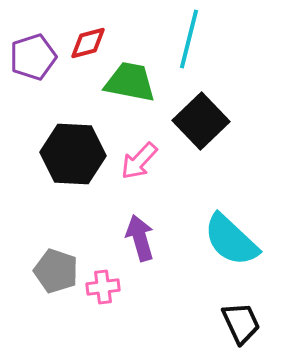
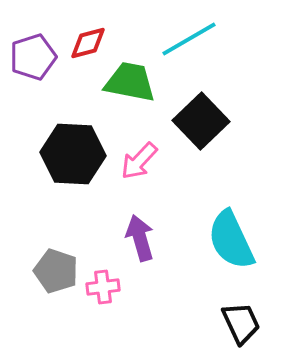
cyan line: rotated 46 degrees clockwise
cyan semicircle: rotated 22 degrees clockwise
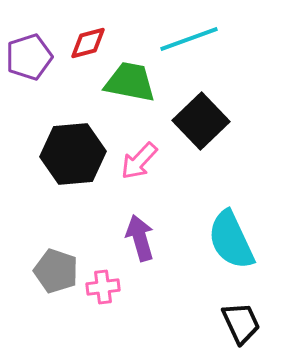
cyan line: rotated 10 degrees clockwise
purple pentagon: moved 4 px left
black hexagon: rotated 8 degrees counterclockwise
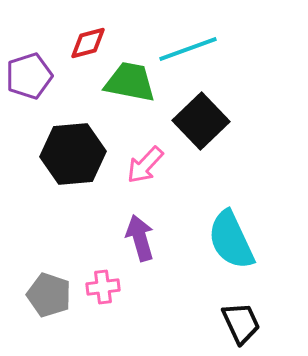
cyan line: moved 1 px left, 10 px down
purple pentagon: moved 19 px down
pink arrow: moved 6 px right, 4 px down
gray pentagon: moved 7 px left, 24 px down
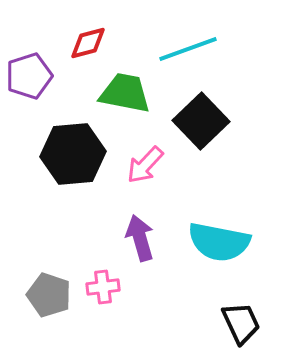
green trapezoid: moved 5 px left, 11 px down
cyan semicircle: moved 12 px left, 2 px down; rotated 54 degrees counterclockwise
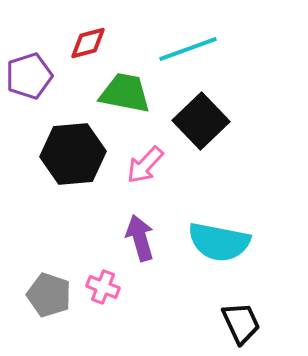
pink cross: rotated 28 degrees clockwise
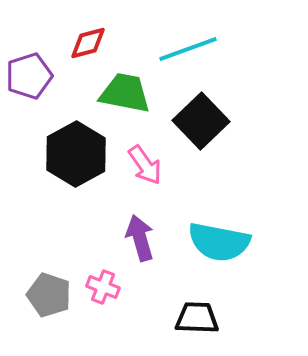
black hexagon: moved 3 px right; rotated 24 degrees counterclockwise
pink arrow: rotated 78 degrees counterclockwise
black trapezoid: moved 44 px left, 5 px up; rotated 63 degrees counterclockwise
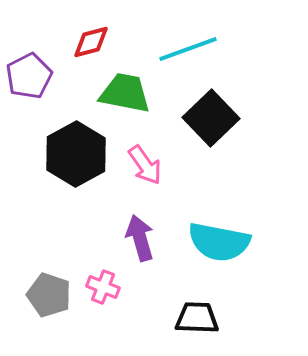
red diamond: moved 3 px right, 1 px up
purple pentagon: rotated 9 degrees counterclockwise
black square: moved 10 px right, 3 px up
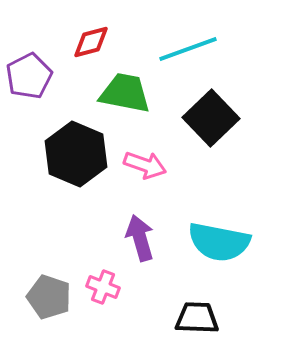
black hexagon: rotated 8 degrees counterclockwise
pink arrow: rotated 36 degrees counterclockwise
gray pentagon: moved 2 px down
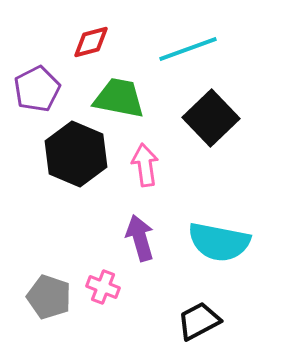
purple pentagon: moved 8 px right, 13 px down
green trapezoid: moved 6 px left, 5 px down
pink arrow: rotated 117 degrees counterclockwise
black trapezoid: moved 2 px right, 3 px down; rotated 30 degrees counterclockwise
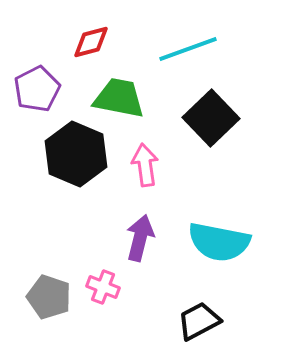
purple arrow: rotated 30 degrees clockwise
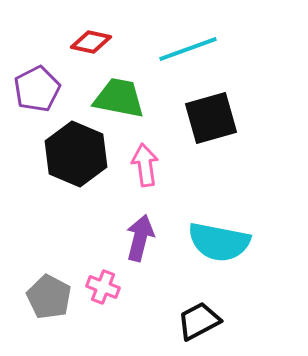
red diamond: rotated 27 degrees clockwise
black square: rotated 28 degrees clockwise
gray pentagon: rotated 9 degrees clockwise
